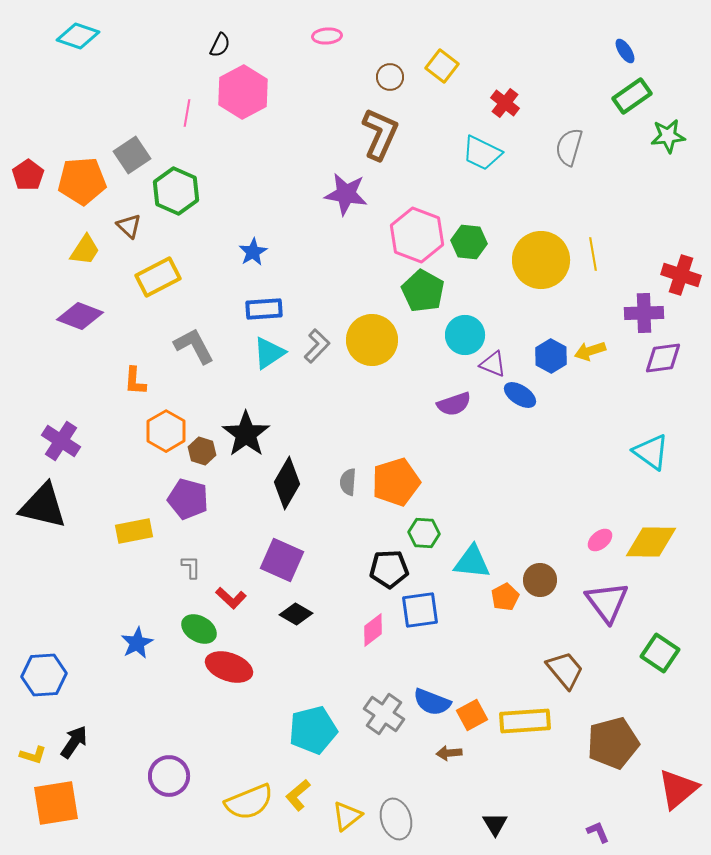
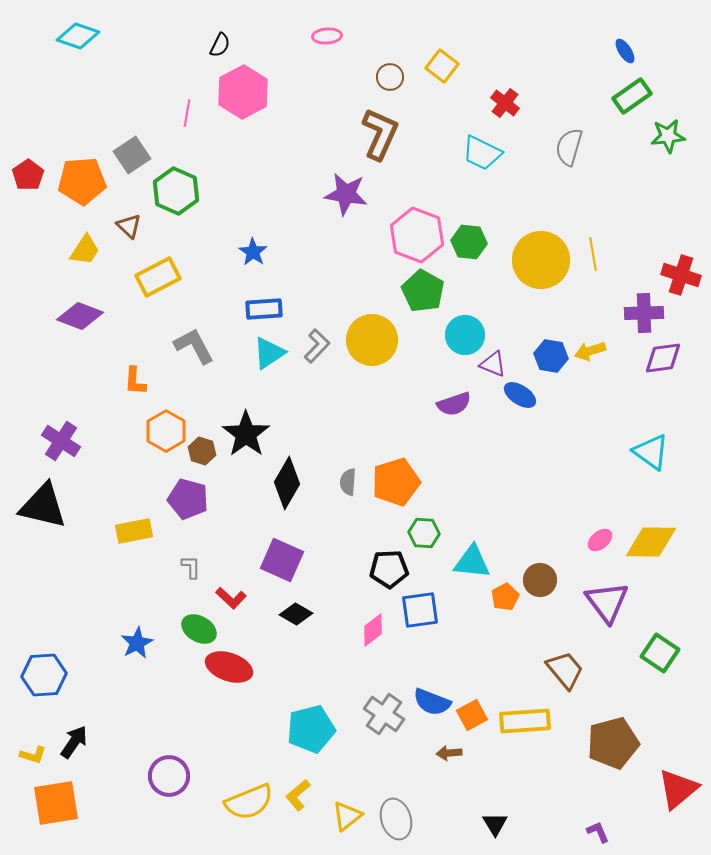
blue star at (253, 252): rotated 8 degrees counterclockwise
blue hexagon at (551, 356): rotated 20 degrees counterclockwise
cyan pentagon at (313, 730): moved 2 px left, 1 px up
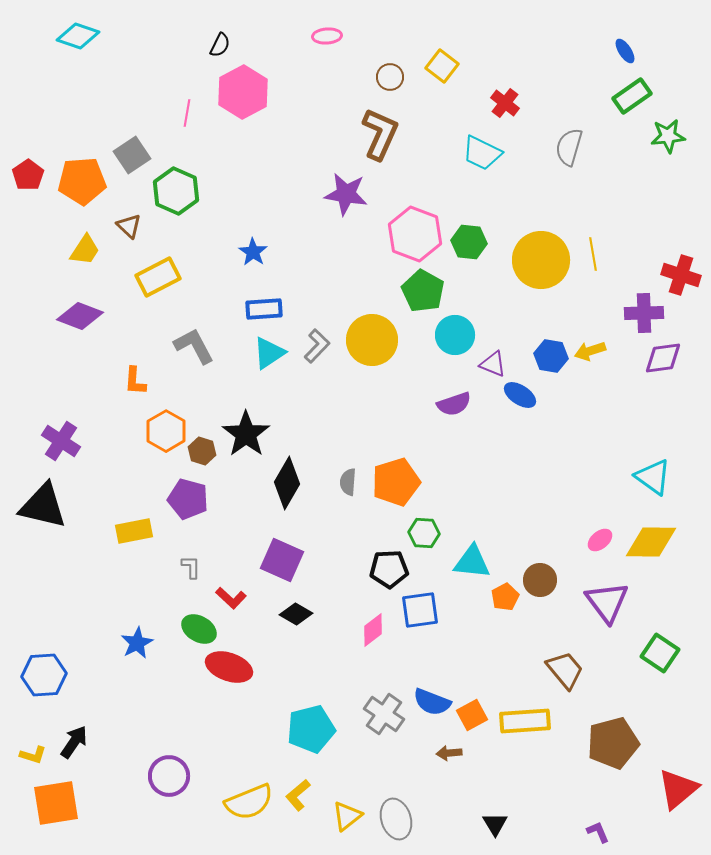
pink hexagon at (417, 235): moved 2 px left, 1 px up
cyan circle at (465, 335): moved 10 px left
cyan triangle at (651, 452): moved 2 px right, 25 px down
